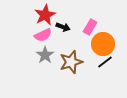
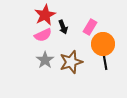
black arrow: rotated 48 degrees clockwise
gray star: moved 5 px down
black line: rotated 63 degrees counterclockwise
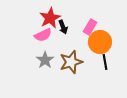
red star: moved 5 px right, 3 px down
orange circle: moved 3 px left, 2 px up
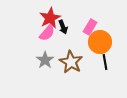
pink semicircle: moved 4 px right, 2 px up; rotated 24 degrees counterclockwise
brown star: rotated 25 degrees counterclockwise
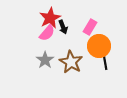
orange circle: moved 1 px left, 4 px down
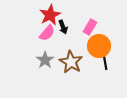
red star: moved 3 px up
